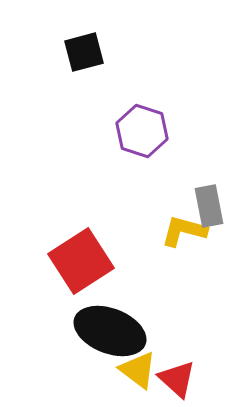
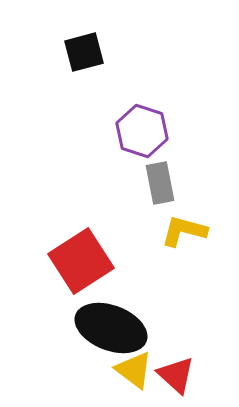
gray rectangle: moved 49 px left, 23 px up
black ellipse: moved 1 px right, 3 px up
yellow triangle: moved 4 px left
red triangle: moved 1 px left, 4 px up
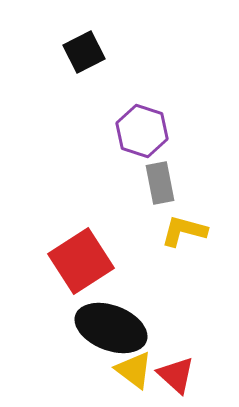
black square: rotated 12 degrees counterclockwise
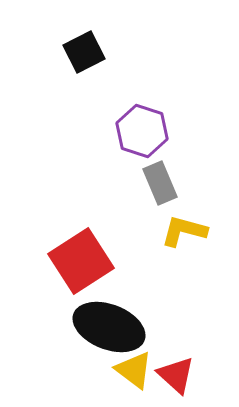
gray rectangle: rotated 12 degrees counterclockwise
black ellipse: moved 2 px left, 1 px up
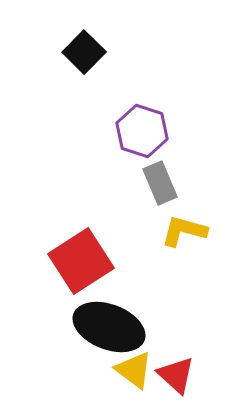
black square: rotated 18 degrees counterclockwise
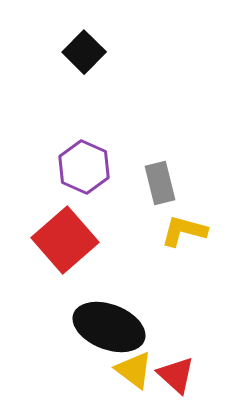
purple hexagon: moved 58 px left, 36 px down; rotated 6 degrees clockwise
gray rectangle: rotated 9 degrees clockwise
red square: moved 16 px left, 21 px up; rotated 8 degrees counterclockwise
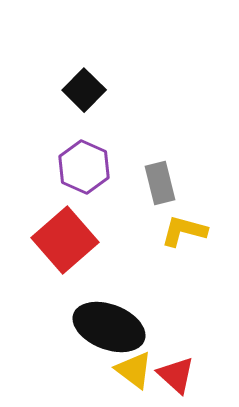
black square: moved 38 px down
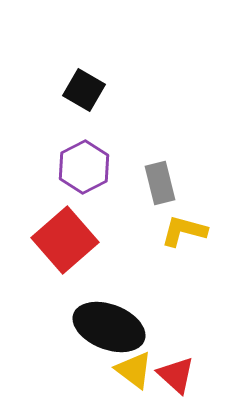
black square: rotated 15 degrees counterclockwise
purple hexagon: rotated 9 degrees clockwise
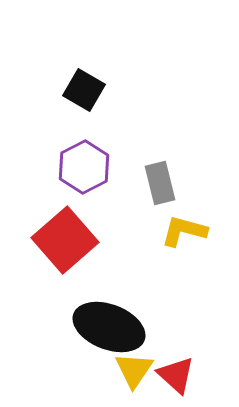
yellow triangle: rotated 27 degrees clockwise
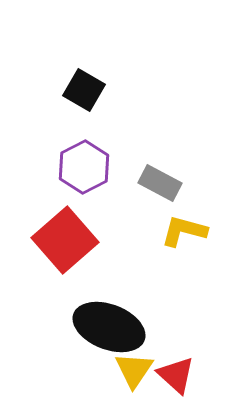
gray rectangle: rotated 48 degrees counterclockwise
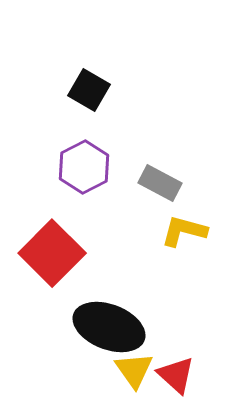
black square: moved 5 px right
red square: moved 13 px left, 13 px down; rotated 4 degrees counterclockwise
yellow triangle: rotated 9 degrees counterclockwise
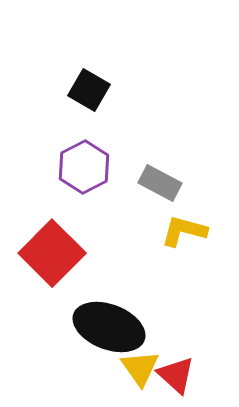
yellow triangle: moved 6 px right, 2 px up
